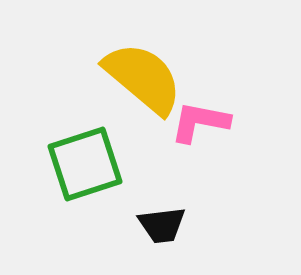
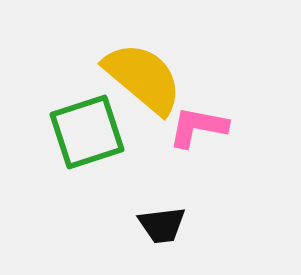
pink L-shape: moved 2 px left, 5 px down
green square: moved 2 px right, 32 px up
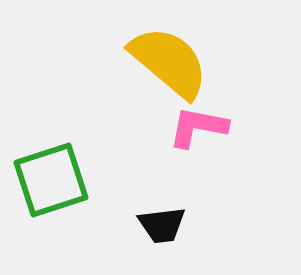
yellow semicircle: moved 26 px right, 16 px up
green square: moved 36 px left, 48 px down
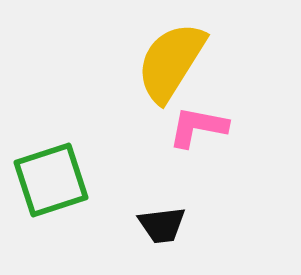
yellow semicircle: moved 2 px right; rotated 98 degrees counterclockwise
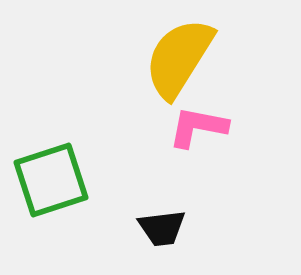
yellow semicircle: moved 8 px right, 4 px up
black trapezoid: moved 3 px down
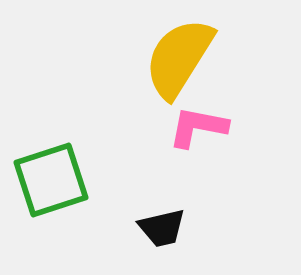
black trapezoid: rotated 6 degrees counterclockwise
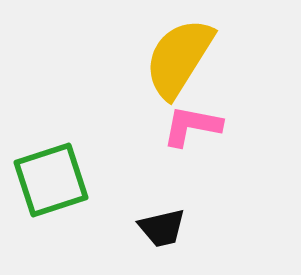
pink L-shape: moved 6 px left, 1 px up
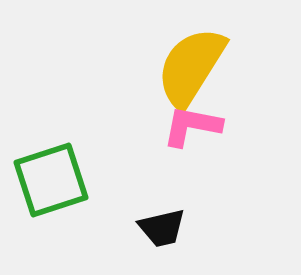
yellow semicircle: moved 12 px right, 9 px down
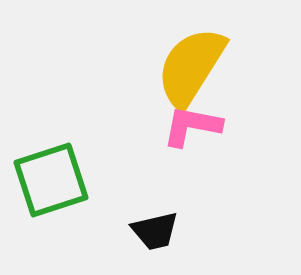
black trapezoid: moved 7 px left, 3 px down
